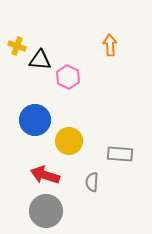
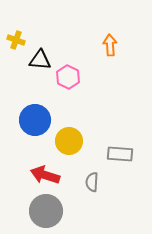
yellow cross: moved 1 px left, 6 px up
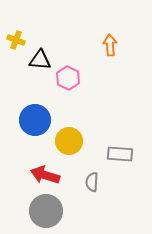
pink hexagon: moved 1 px down
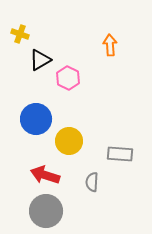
yellow cross: moved 4 px right, 6 px up
black triangle: rotated 35 degrees counterclockwise
blue circle: moved 1 px right, 1 px up
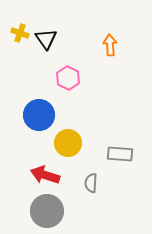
yellow cross: moved 1 px up
black triangle: moved 6 px right, 21 px up; rotated 35 degrees counterclockwise
blue circle: moved 3 px right, 4 px up
yellow circle: moved 1 px left, 2 px down
gray semicircle: moved 1 px left, 1 px down
gray circle: moved 1 px right
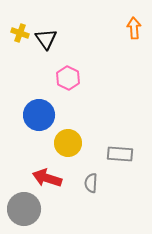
orange arrow: moved 24 px right, 17 px up
red arrow: moved 2 px right, 3 px down
gray circle: moved 23 px left, 2 px up
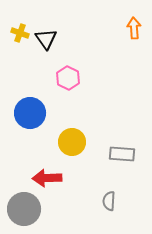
blue circle: moved 9 px left, 2 px up
yellow circle: moved 4 px right, 1 px up
gray rectangle: moved 2 px right
red arrow: rotated 20 degrees counterclockwise
gray semicircle: moved 18 px right, 18 px down
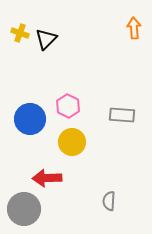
black triangle: rotated 20 degrees clockwise
pink hexagon: moved 28 px down
blue circle: moved 6 px down
gray rectangle: moved 39 px up
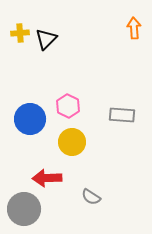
yellow cross: rotated 24 degrees counterclockwise
gray semicircle: moved 18 px left, 4 px up; rotated 60 degrees counterclockwise
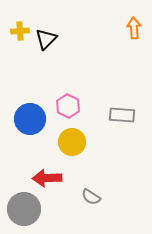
yellow cross: moved 2 px up
